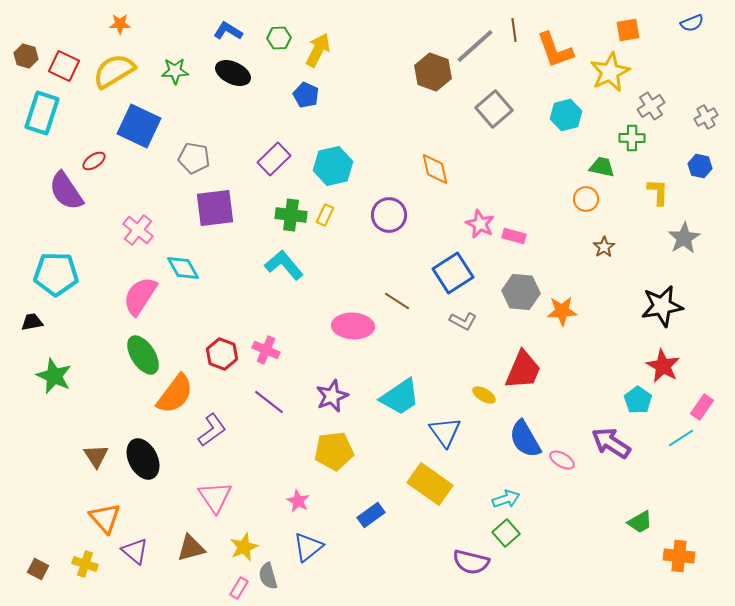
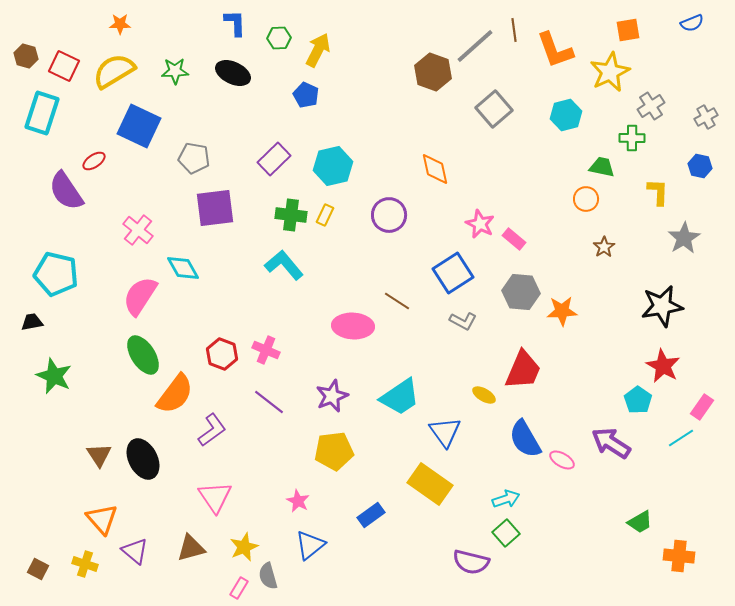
blue L-shape at (228, 31): moved 7 px right, 8 px up; rotated 56 degrees clockwise
pink rectangle at (514, 236): moved 3 px down; rotated 25 degrees clockwise
cyan pentagon at (56, 274): rotated 12 degrees clockwise
brown triangle at (96, 456): moved 3 px right, 1 px up
orange triangle at (105, 518): moved 3 px left, 1 px down
blue triangle at (308, 547): moved 2 px right, 2 px up
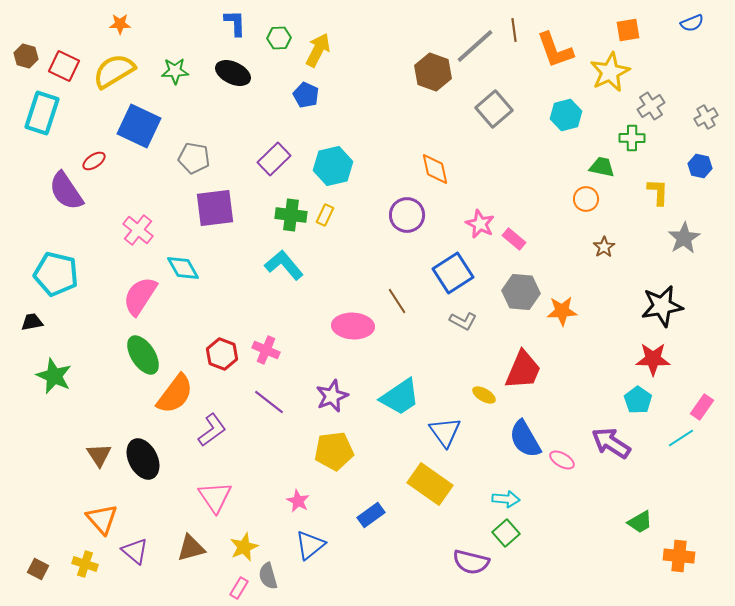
purple circle at (389, 215): moved 18 px right
brown line at (397, 301): rotated 24 degrees clockwise
red star at (663, 366): moved 10 px left, 7 px up; rotated 28 degrees counterclockwise
cyan arrow at (506, 499): rotated 24 degrees clockwise
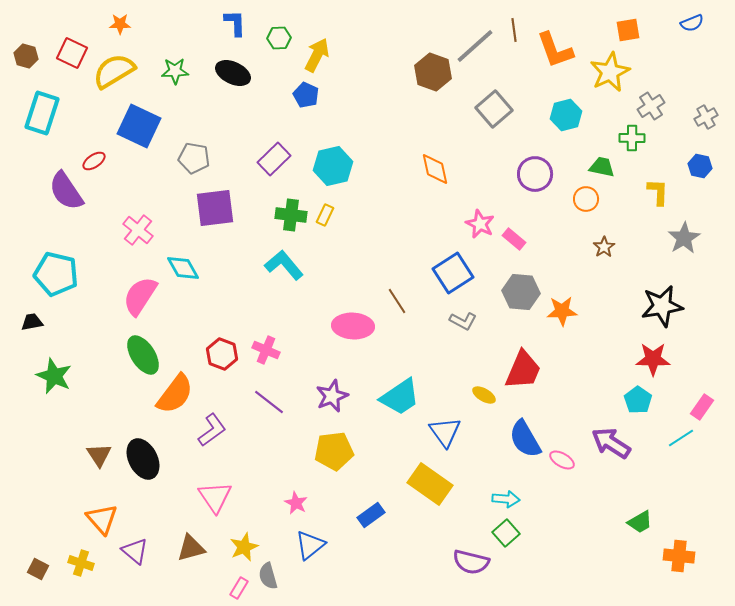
yellow arrow at (318, 50): moved 1 px left, 5 px down
red square at (64, 66): moved 8 px right, 13 px up
purple circle at (407, 215): moved 128 px right, 41 px up
pink star at (298, 501): moved 2 px left, 2 px down
yellow cross at (85, 564): moved 4 px left, 1 px up
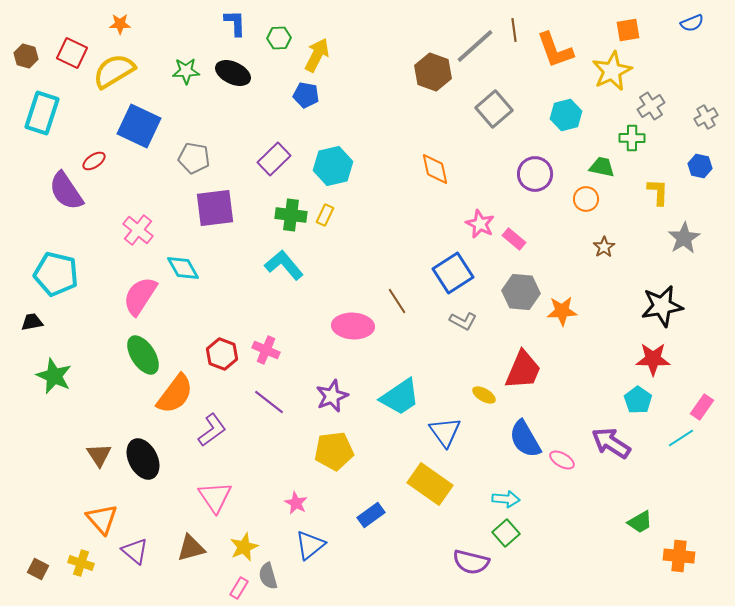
green star at (175, 71): moved 11 px right
yellow star at (610, 72): moved 2 px right, 1 px up
blue pentagon at (306, 95): rotated 15 degrees counterclockwise
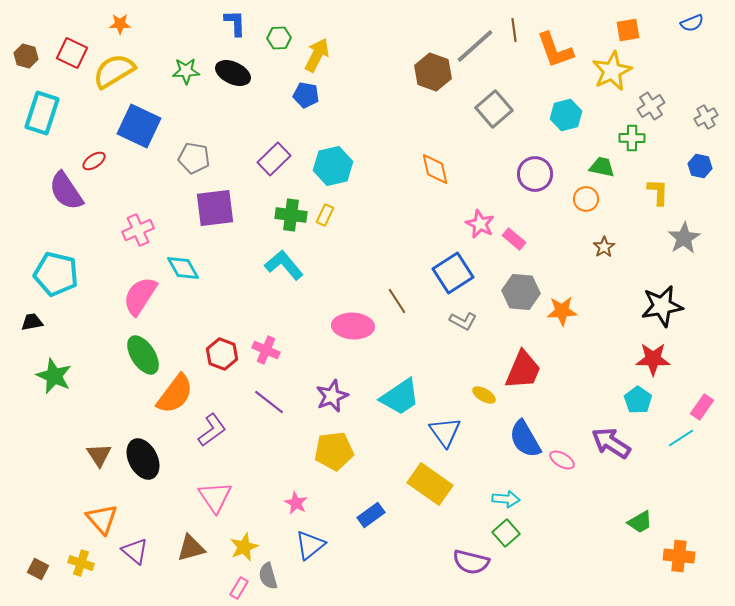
pink cross at (138, 230): rotated 28 degrees clockwise
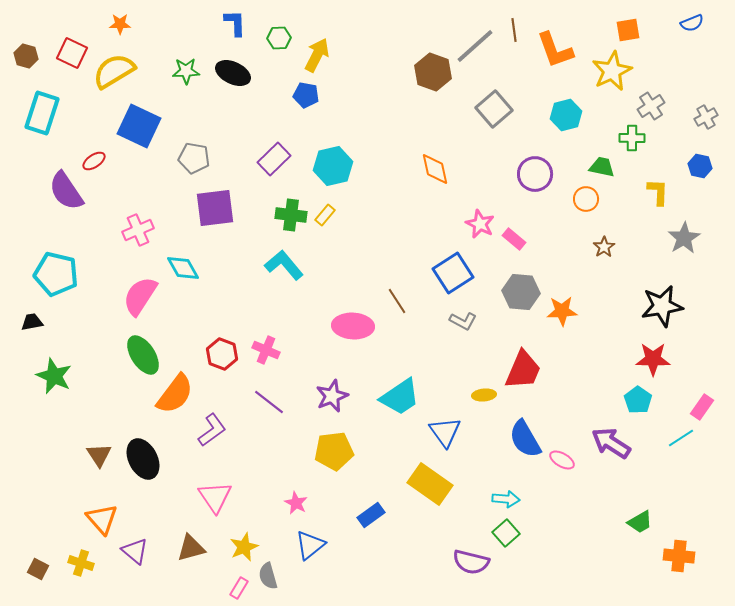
yellow rectangle at (325, 215): rotated 15 degrees clockwise
yellow ellipse at (484, 395): rotated 35 degrees counterclockwise
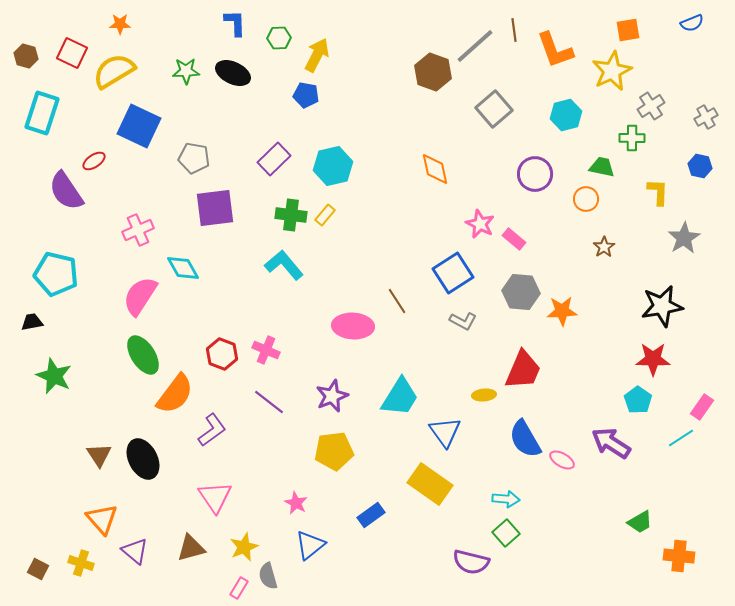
cyan trapezoid at (400, 397): rotated 24 degrees counterclockwise
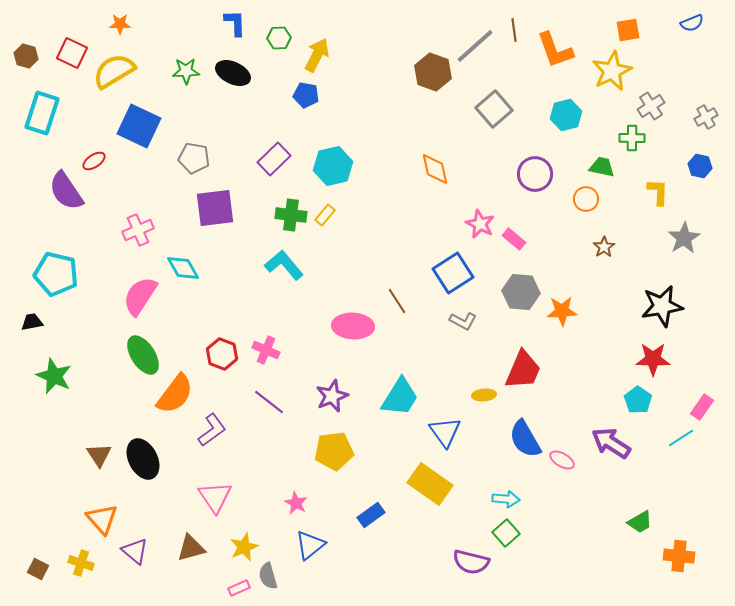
pink rectangle at (239, 588): rotated 35 degrees clockwise
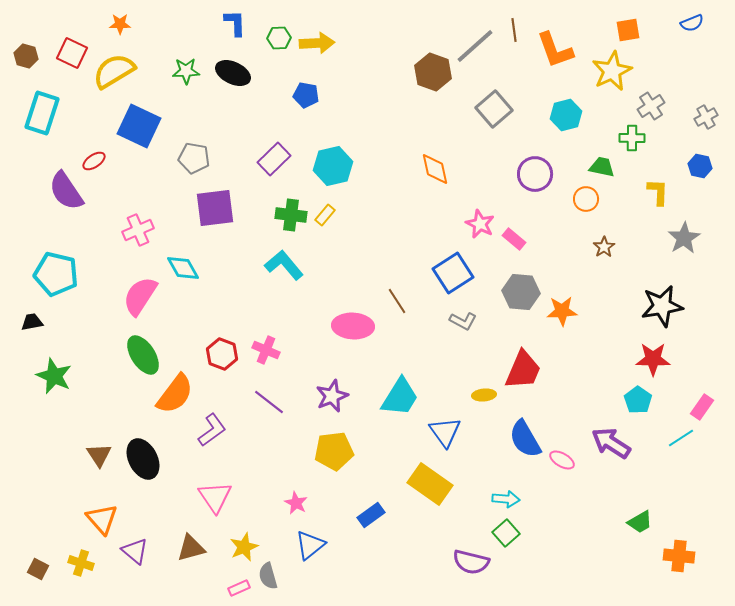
yellow arrow at (317, 55): moved 12 px up; rotated 60 degrees clockwise
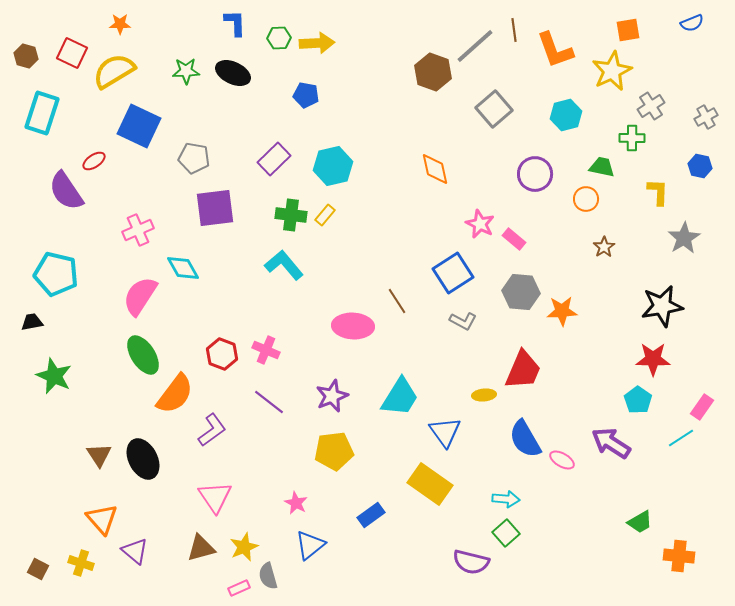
brown triangle at (191, 548): moved 10 px right
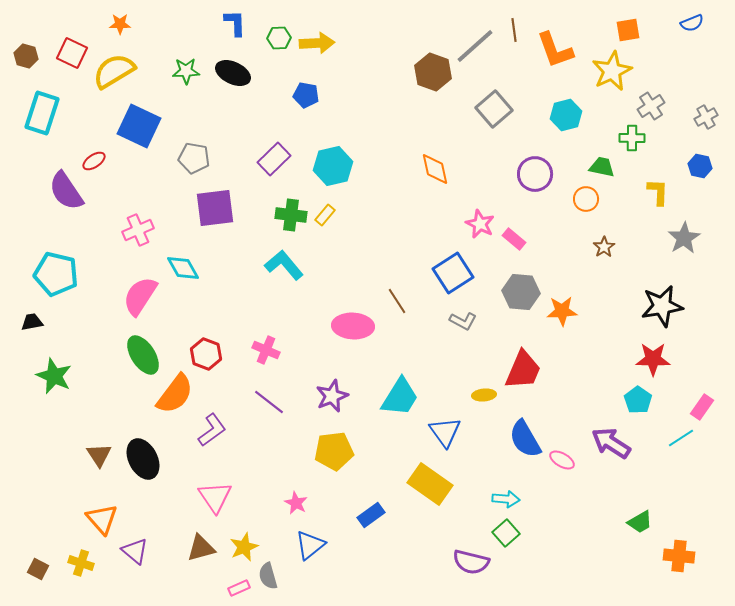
red hexagon at (222, 354): moved 16 px left
